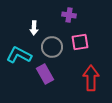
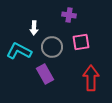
pink square: moved 1 px right
cyan L-shape: moved 4 px up
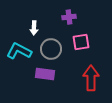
purple cross: moved 2 px down; rotated 16 degrees counterclockwise
gray circle: moved 1 px left, 2 px down
purple rectangle: rotated 54 degrees counterclockwise
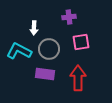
gray circle: moved 2 px left
red arrow: moved 13 px left
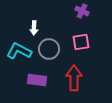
purple cross: moved 13 px right, 6 px up; rotated 32 degrees clockwise
purple rectangle: moved 8 px left, 6 px down
red arrow: moved 4 px left
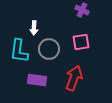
purple cross: moved 1 px up
cyan L-shape: rotated 110 degrees counterclockwise
red arrow: rotated 20 degrees clockwise
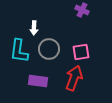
pink square: moved 10 px down
purple rectangle: moved 1 px right, 1 px down
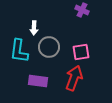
gray circle: moved 2 px up
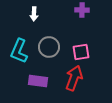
purple cross: rotated 24 degrees counterclockwise
white arrow: moved 14 px up
cyan L-shape: rotated 15 degrees clockwise
